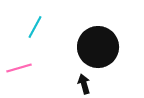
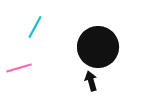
black arrow: moved 7 px right, 3 px up
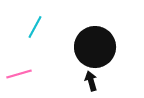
black circle: moved 3 px left
pink line: moved 6 px down
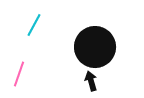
cyan line: moved 1 px left, 2 px up
pink line: rotated 55 degrees counterclockwise
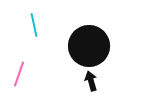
cyan line: rotated 40 degrees counterclockwise
black circle: moved 6 px left, 1 px up
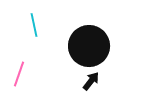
black arrow: rotated 54 degrees clockwise
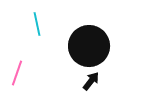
cyan line: moved 3 px right, 1 px up
pink line: moved 2 px left, 1 px up
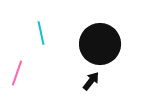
cyan line: moved 4 px right, 9 px down
black circle: moved 11 px right, 2 px up
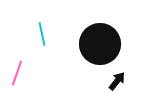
cyan line: moved 1 px right, 1 px down
black arrow: moved 26 px right
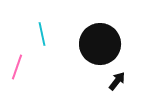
pink line: moved 6 px up
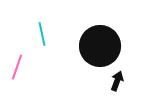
black circle: moved 2 px down
black arrow: rotated 18 degrees counterclockwise
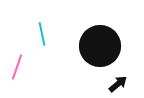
black arrow: moved 1 px right, 3 px down; rotated 30 degrees clockwise
